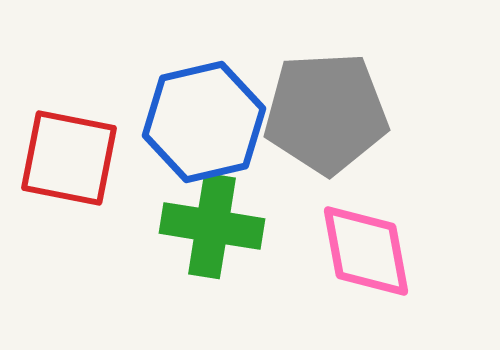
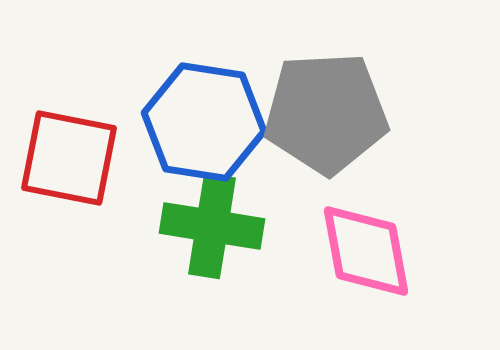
blue hexagon: rotated 22 degrees clockwise
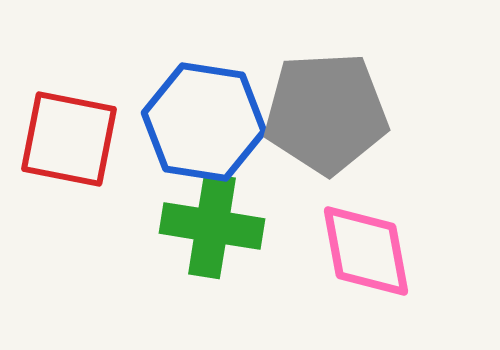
red square: moved 19 px up
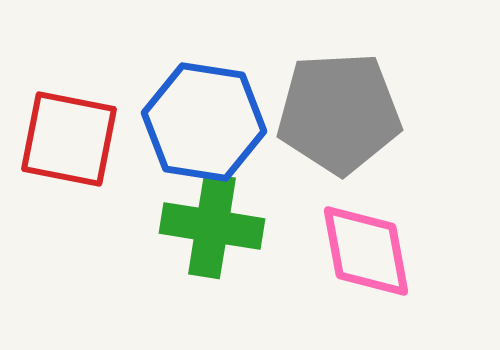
gray pentagon: moved 13 px right
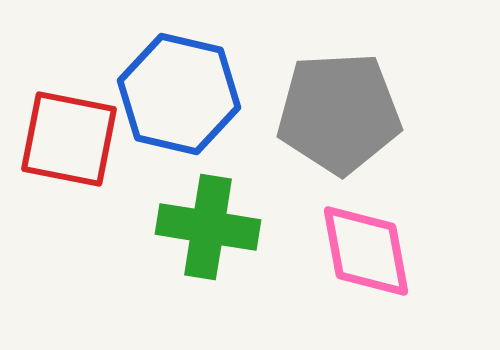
blue hexagon: moved 25 px left, 28 px up; rotated 4 degrees clockwise
green cross: moved 4 px left, 1 px down
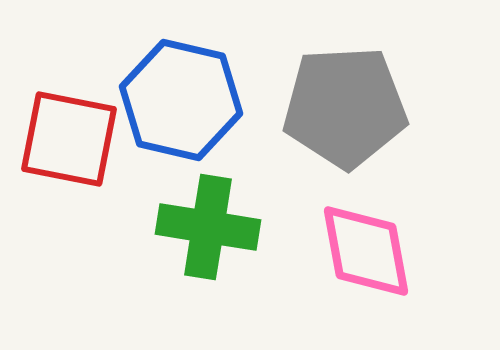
blue hexagon: moved 2 px right, 6 px down
gray pentagon: moved 6 px right, 6 px up
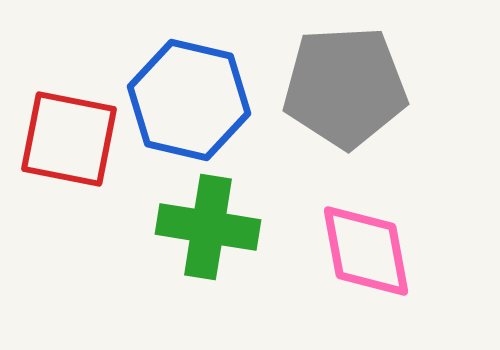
blue hexagon: moved 8 px right
gray pentagon: moved 20 px up
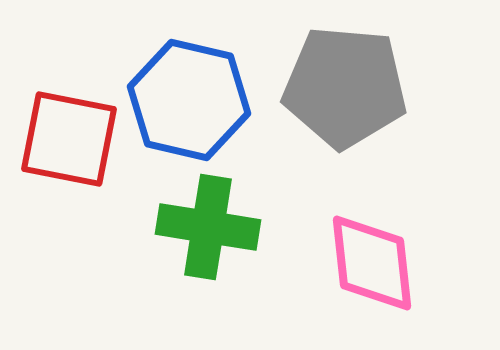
gray pentagon: rotated 8 degrees clockwise
pink diamond: moved 6 px right, 12 px down; rotated 4 degrees clockwise
